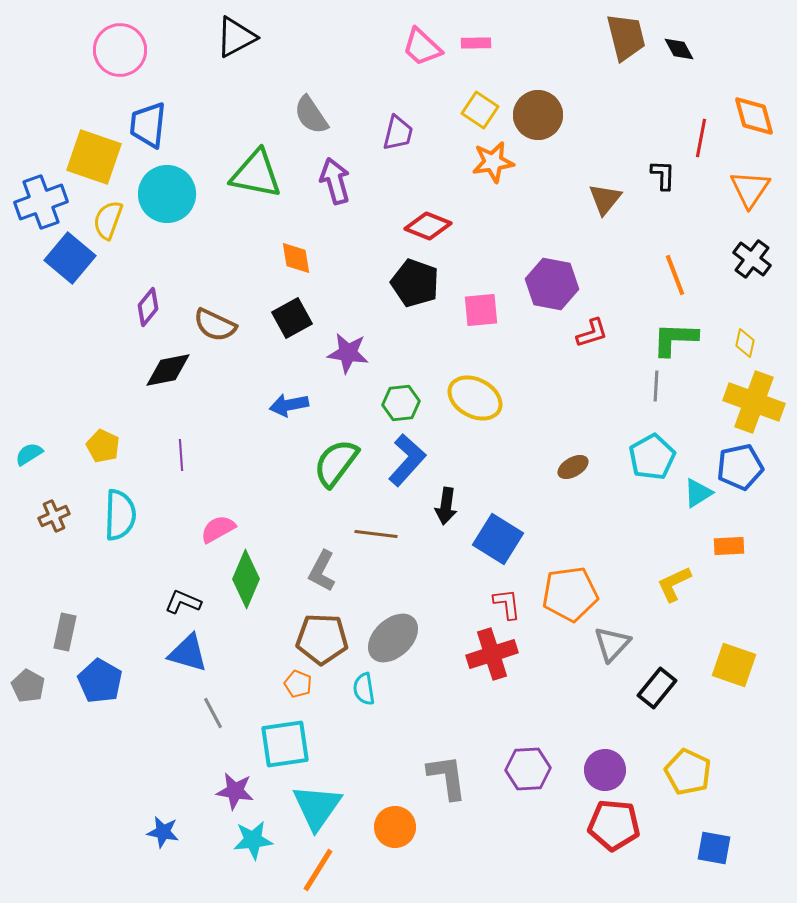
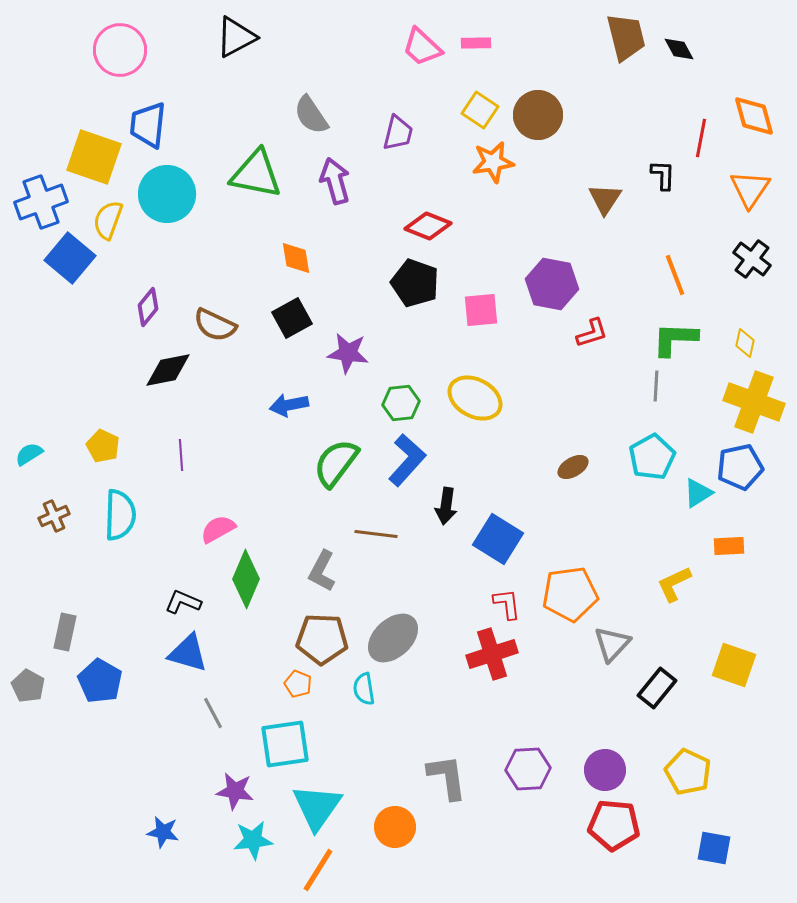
brown triangle at (605, 199): rotated 6 degrees counterclockwise
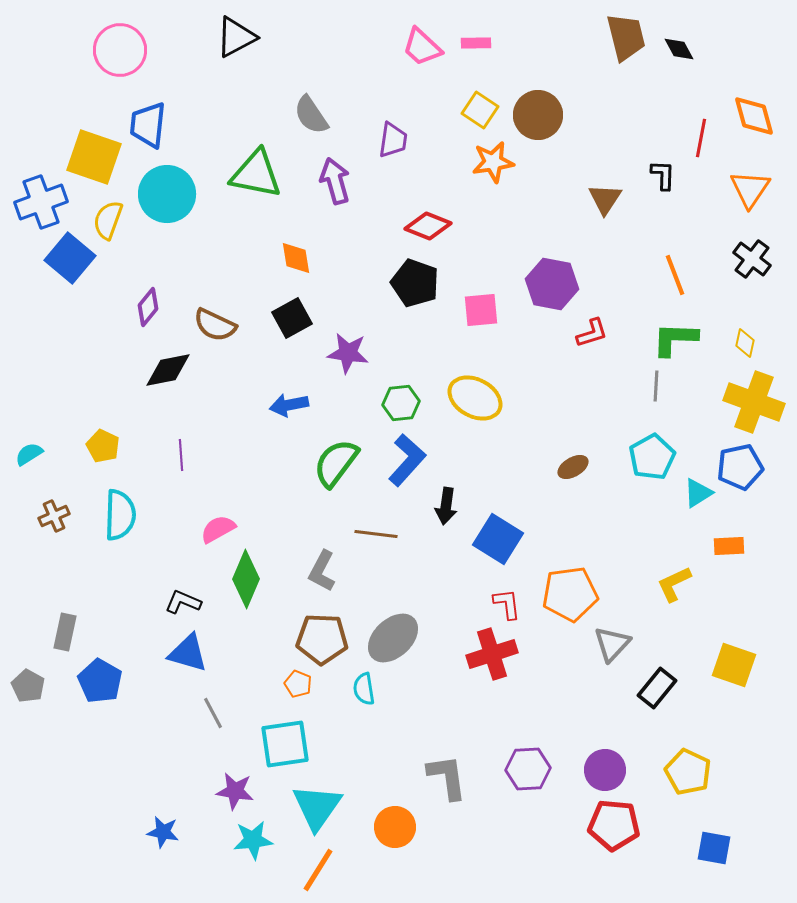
purple trapezoid at (398, 133): moved 5 px left, 7 px down; rotated 6 degrees counterclockwise
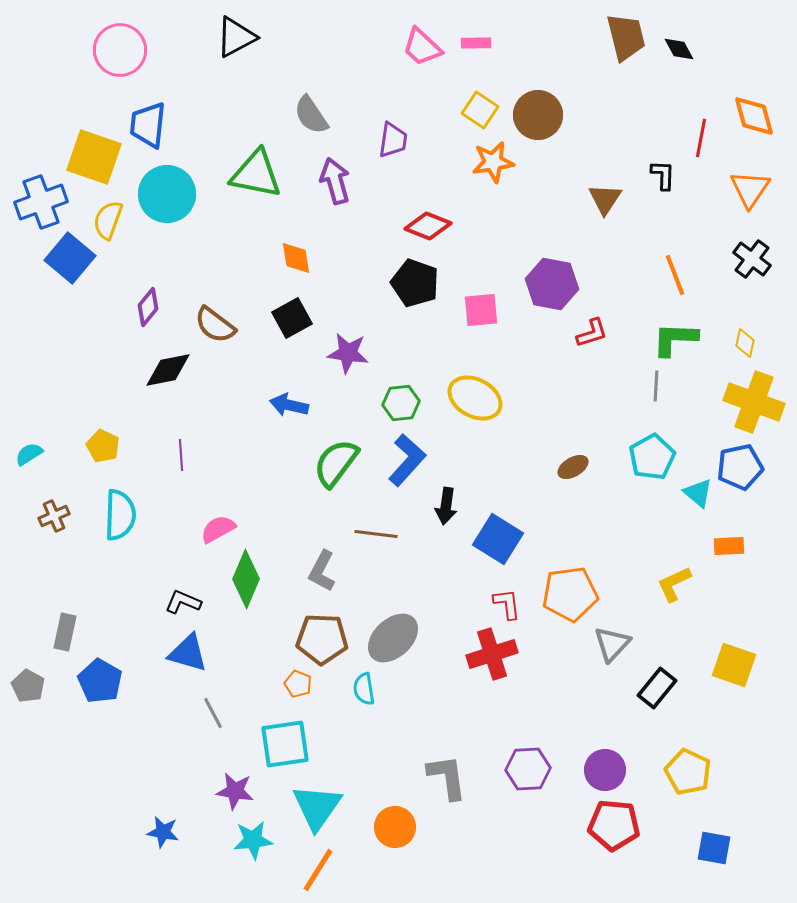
brown semicircle at (215, 325): rotated 12 degrees clockwise
blue arrow at (289, 405): rotated 24 degrees clockwise
cyan triangle at (698, 493): rotated 48 degrees counterclockwise
